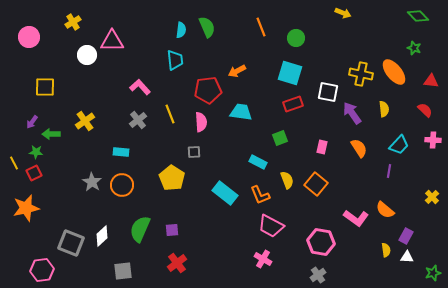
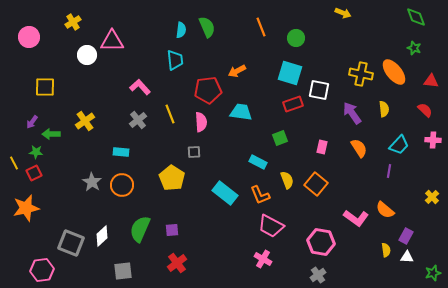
green diamond at (418, 16): moved 2 px left, 1 px down; rotated 25 degrees clockwise
white square at (328, 92): moved 9 px left, 2 px up
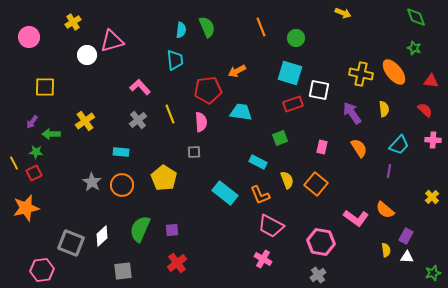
pink triangle at (112, 41): rotated 15 degrees counterclockwise
yellow pentagon at (172, 178): moved 8 px left
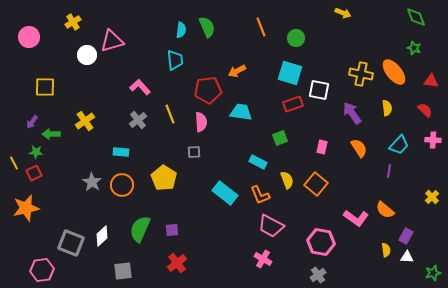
yellow semicircle at (384, 109): moved 3 px right, 1 px up
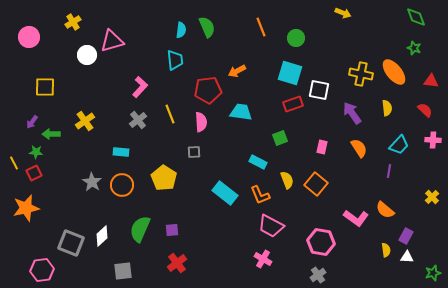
pink L-shape at (140, 87): rotated 85 degrees clockwise
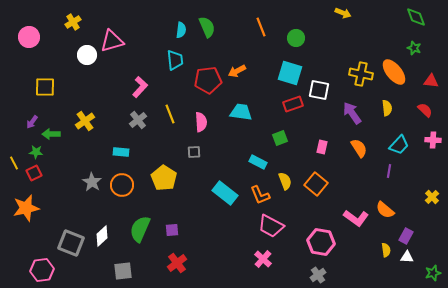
red pentagon at (208, 90): moved 10 px up
yellow semicircle at (287, 180): moved 2 px left, 1 px down
pink cross at (263, 259): rotated 12 degrees clockwise
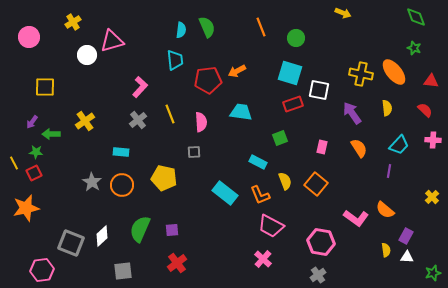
yellow pentagon at (164, 178): rotated 20 degrees counterclockwise
